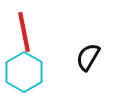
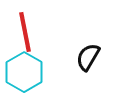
red line: moved 1 px right
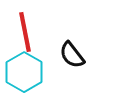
black semicircle: moved 16 px left, 2 px up; rotated 68 degrees counterclockwise
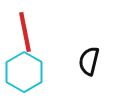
black semicircle: moved 17 px right, 6 px down; rotated 52 degrees clockwise
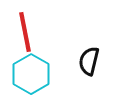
cyan hexagon: moved 7 px right, 2 px down
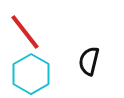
red line: rotated 27 degrees counterclockwise
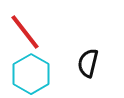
black semicircle: moved 1 px left, 2 px down
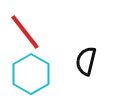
black semicircle: moved 2 px left, 2 px up
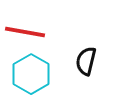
red line: rotated 42 degrees counterclockwise
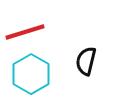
red line: rotated 27 degrees counterclockwise
